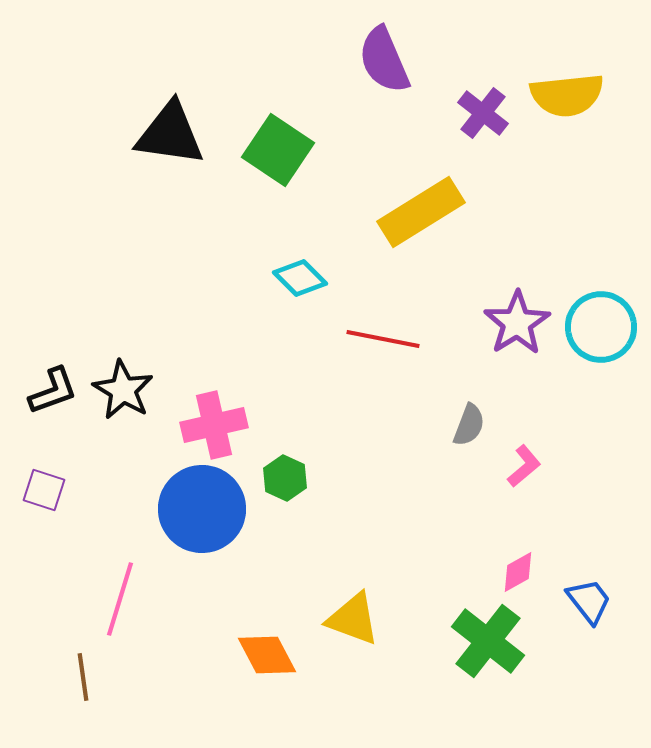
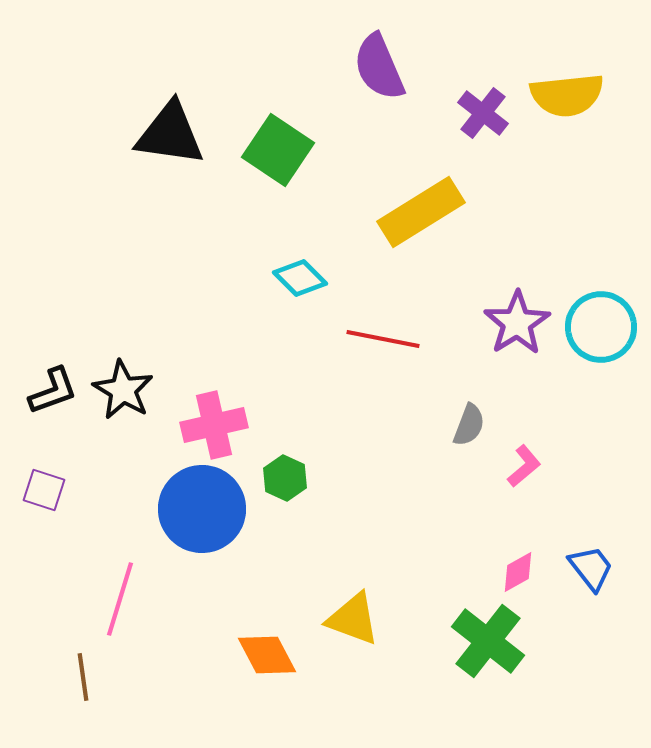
purple semicircle: moved 5 px left, 7 px down
blue trapezoid: moved 2 px right, 33 px up
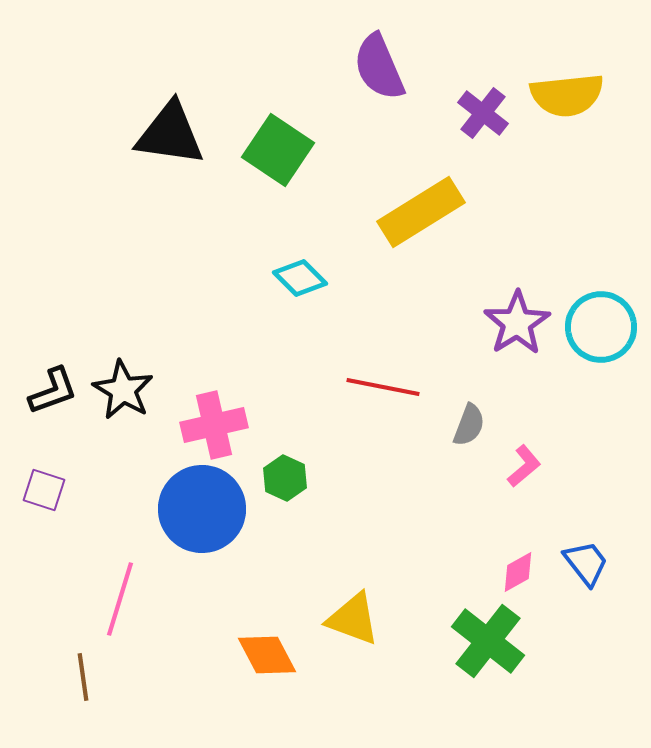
red line: moved 48 px down
blue trapezoid: moved 5 px left, 5 px up
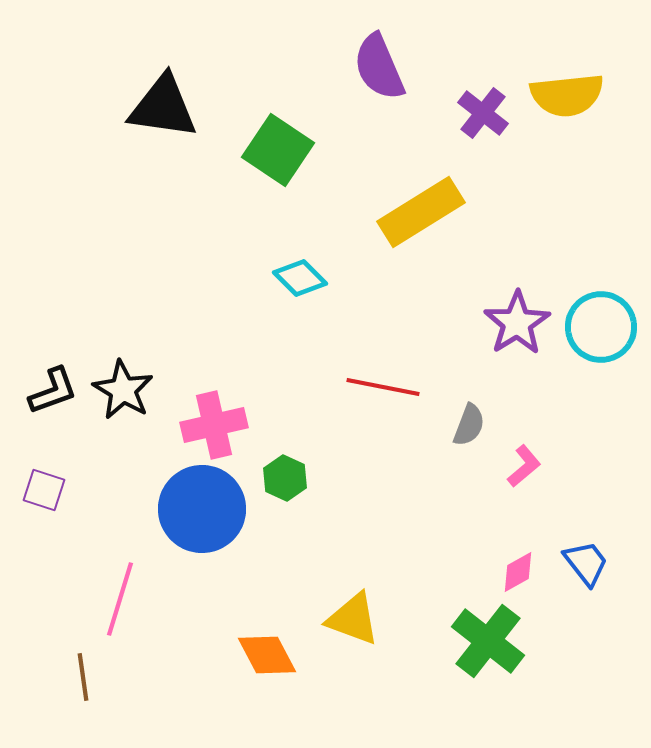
black triangle: moved 7 px left, 27 px up
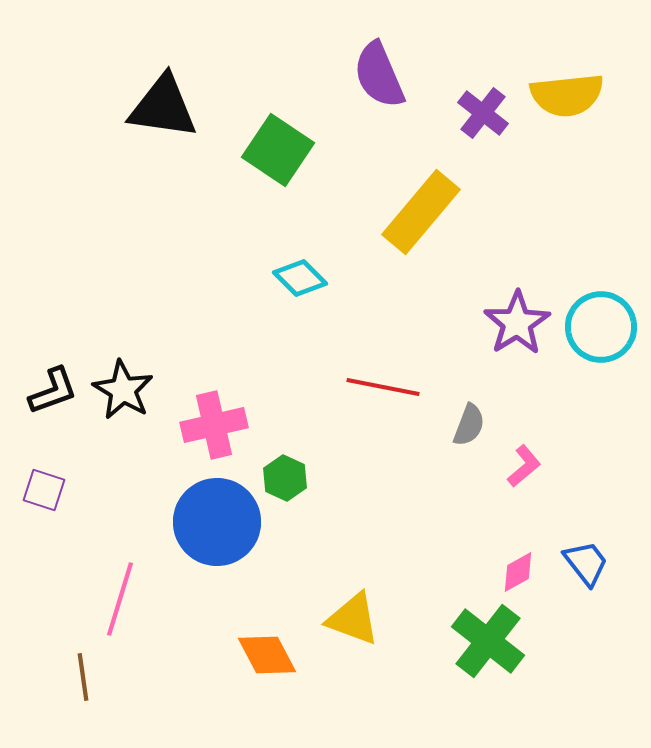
purple semicircle: moved 8 px down
yellow rectangle: rotated 18 degrees counterclockwise
blue circle: moved 15 px right, 13 px down
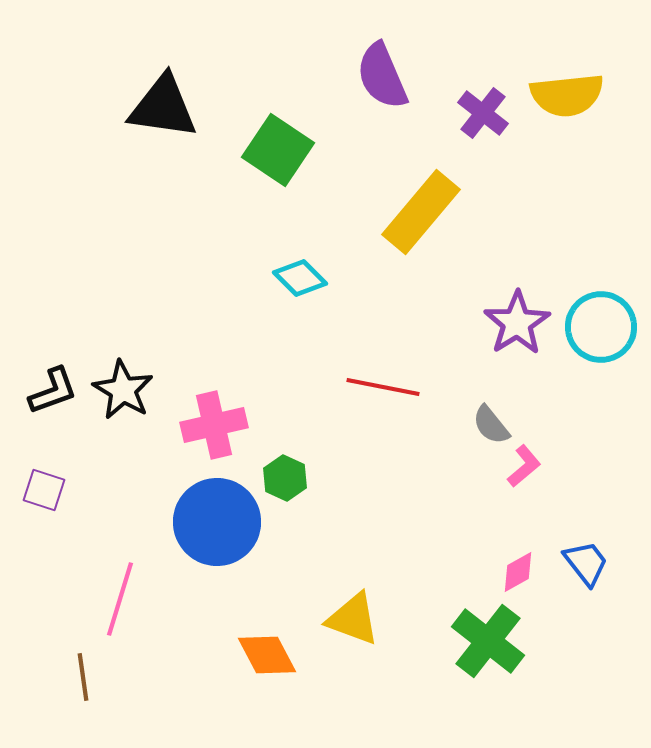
purple semicircle: moved 3 px right, 1 px down
gray semicircle: moved 22 px right; rotated 120 degrees clockwise
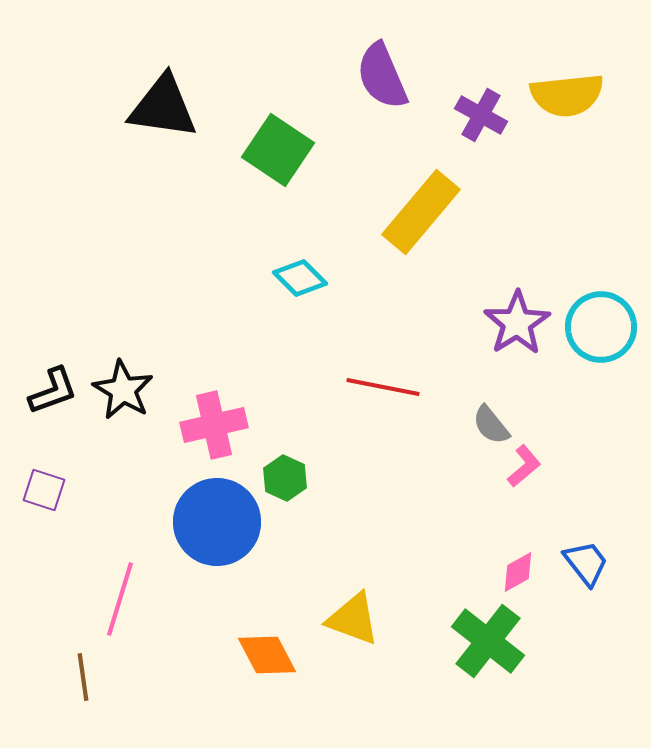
purple cross: moved 2 px left, 2 px down; rotated 9 degrees counterclockwise
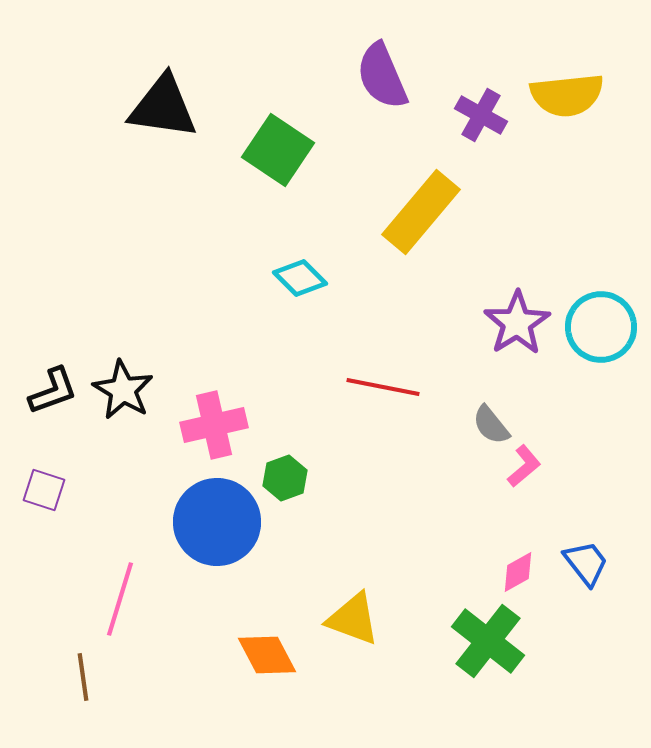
green hexagon: rotated 15 degrees clockwise
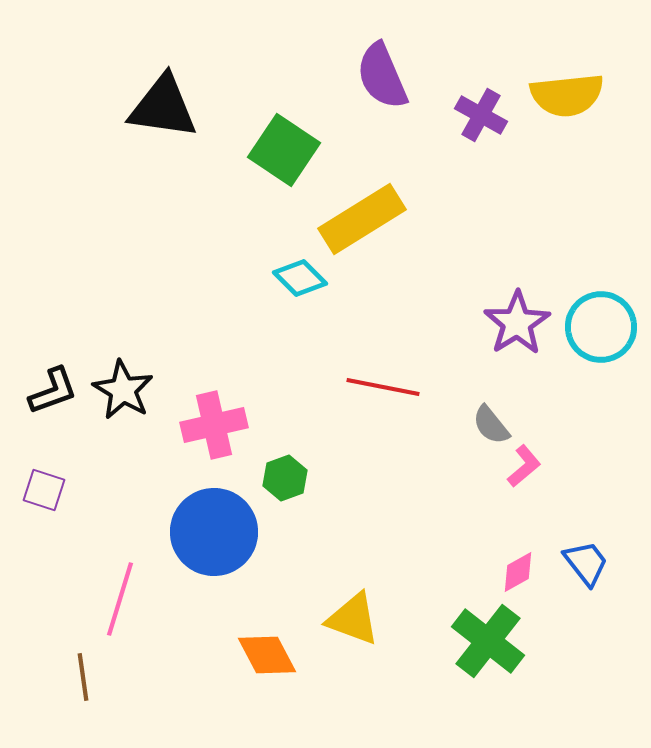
green square: moved 6 px right
yellow rectangle: moved 59 px left, 7 px down; rotated 18 degrees clockwise
blue circle: moved 3 px left, 10 px down
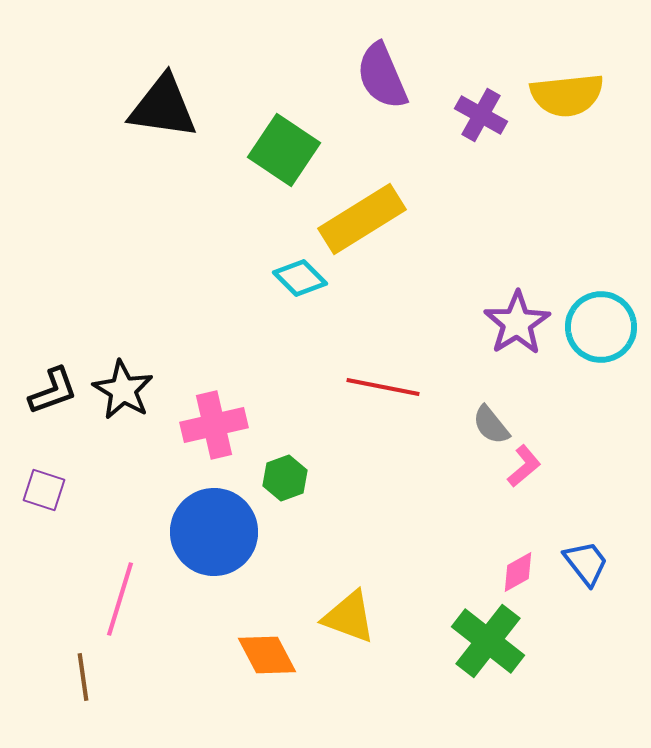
yellow triangle: moved 4 px left, 2 px up
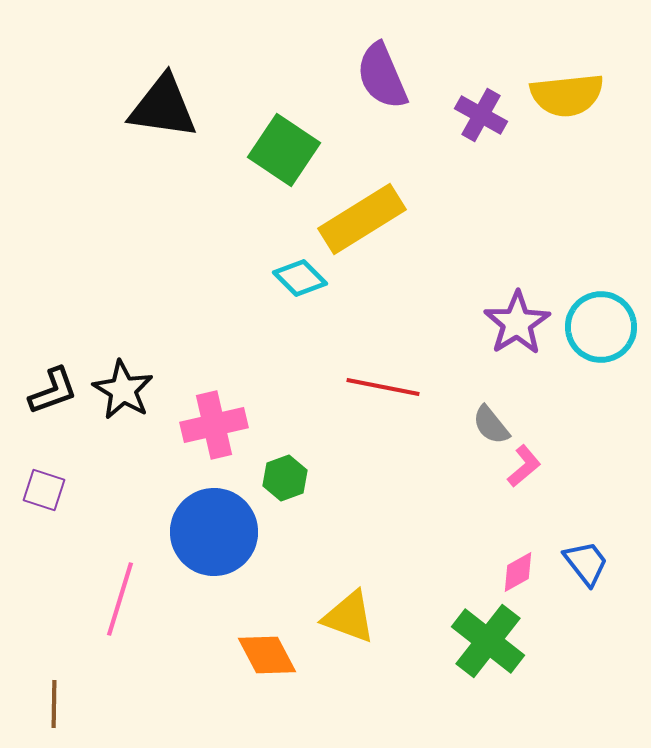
brown line: moved 29 px left, 27 px down; rotated 9 degrees clockwise
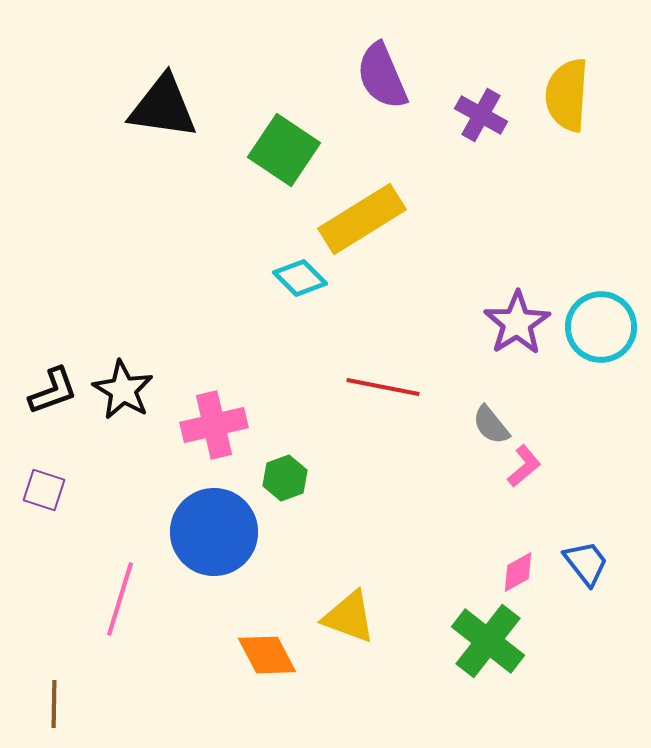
yellow semicircle: rotated 100 degrees clockwise
